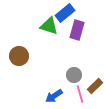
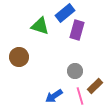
green triangle: moved 9 px left
brown circle: moved 1 px down
gray circle: moved 1 px right, 4 px up
pink line: moved 2 px down
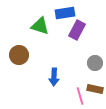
blue rectangle: rotated 30 degrees clockwise
purple rectangle: rotated 12 degrees clockwise
brown circle: moved 2 px up
gray circle: moved 20 px right, 8 px up
brown rectangle: moved 3 px down; rotated 56 degrees clockwise
blue arrow: moved 19 px up; rotated 54 degrees counterclockwise
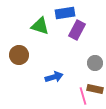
blue arrow: rotated 108 degrees counterclockwise
pink line: moved 3 px right
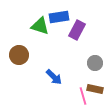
blue rectangle: moved 6 px left, 4 px down
blue arrow: rotated 60 degrees clockwise
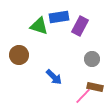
green triangle: moved 1 px left
purple rectangle: moved 3 px right, 4 px up
gray circle: moved 3 px left, 4 px up
brown rectangle: moved 2 px up
pink line: rotated 60 degrees clockwise
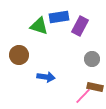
blue arrow: moved 8 px left; rotated 36 degrees counterclockwise
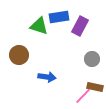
blue arrow: moved 1 px right
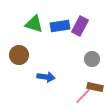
blue rectangle: moved 1 px right, 9 px down
green triangle: moved 5 px left, 2 px up
blue arrow: moved 1 px left
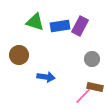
green triangle: moved 1 px right, 2 px up
